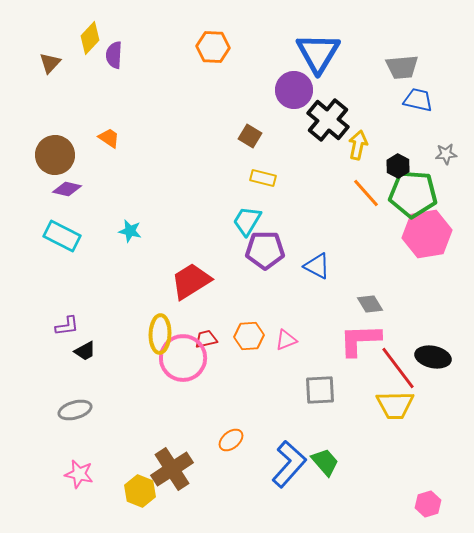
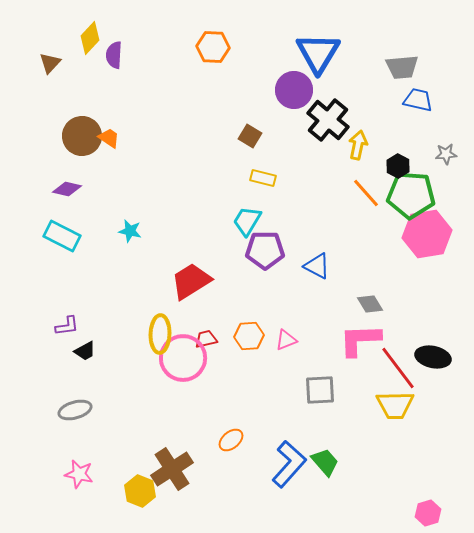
brown circle at (55, 155): moved 27 px right, 19 px up
green pentagon at (413, 194): moved 2 px left, 1 px down
pink hexagon at (428, 504): moved 9 px down
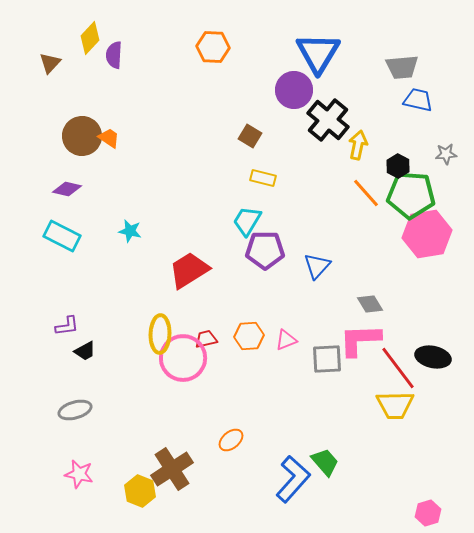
blue triangle at (317, 266): rotated 44 degrees clockwise
red trapezoid at (191, 281): moved 2 px left, 11 px up
gray square at (320, 390): moved 7 px right, 31 px up
blue L-shape at (289, 464): moved 4 px right, 15 px down
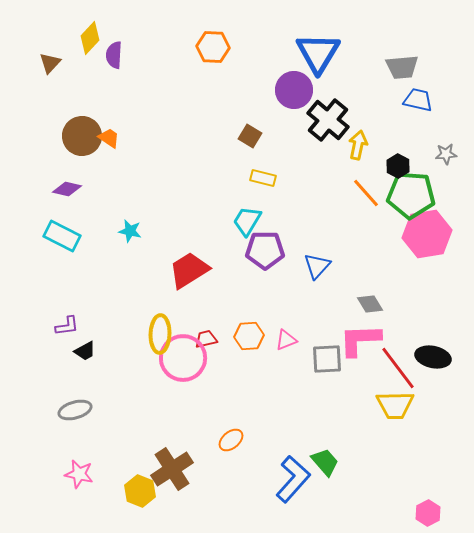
pink hexagon at (428, 513): rotated 10 degrees counterclockwise
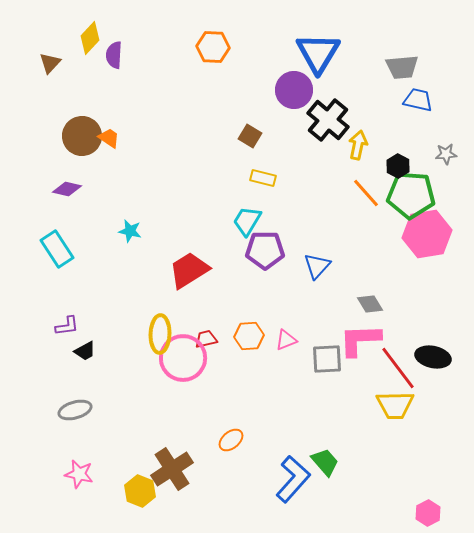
cyan rectangle at (62, 236): moved 5 px left, 13 px down; rotated 30 degrees clockwise
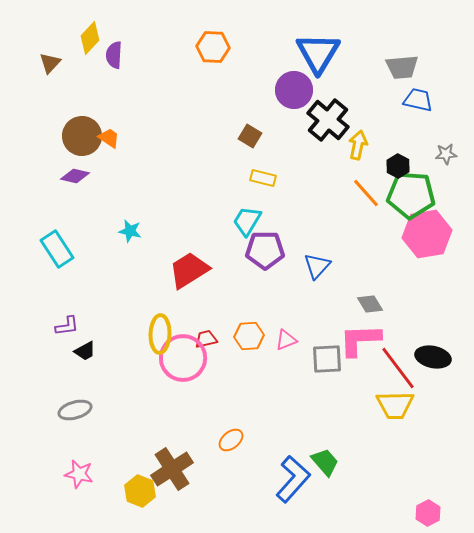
purple diamond at (67, 189): moved 8 px right, 13 px up
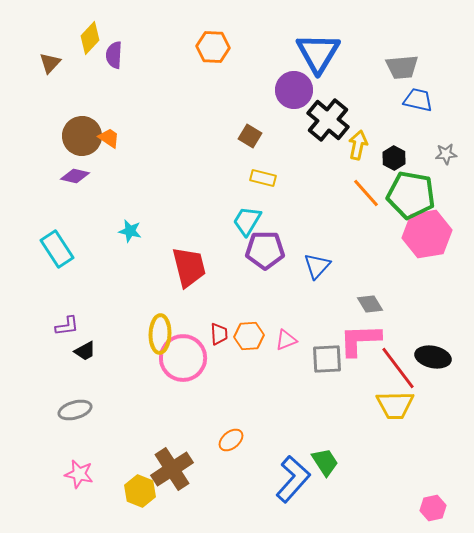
black hexagon at (398, 166): moved 4 px left, 8 px up
green pentagon at (411, 195): rotated 6 degrees clockwise
red trapezoid at (189, 270): moved 3 px up; rotated 108 degrees clockwise
red trapezoid at (206, 339): moved 13 px right, 5 px up; rotated 100 degrees clockwise
green trapezoid at (325, 462): rotated 8 degrees clockwise
pink hexagon at (428, 513): moved 5 px right, 5 px up; rotated 15 degrees clockwise
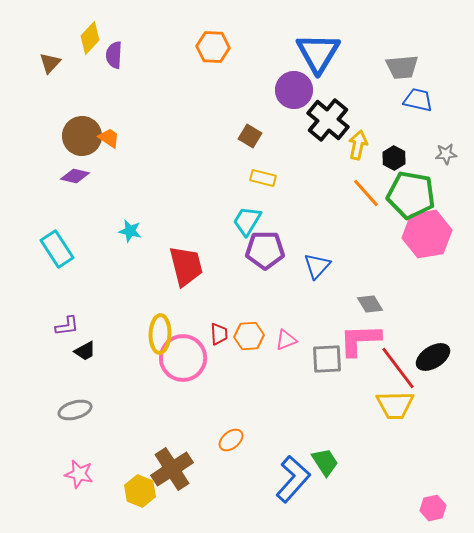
red trapezoid at (189, 267): moved 3 px left, 1 px up
black ellipse at (433, 357): rotated 44 degrees counterclockwise
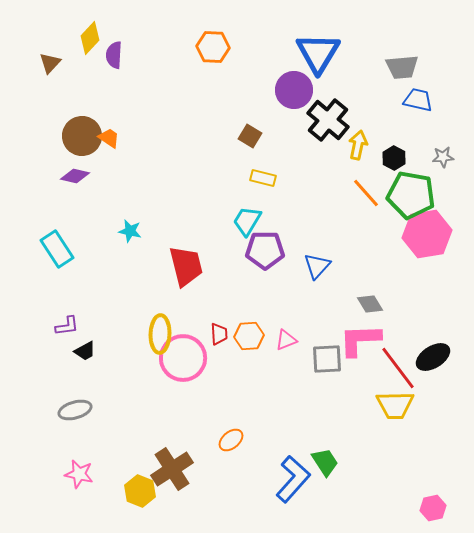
gray star at (446, 154): moved 3 px left, 3 px down
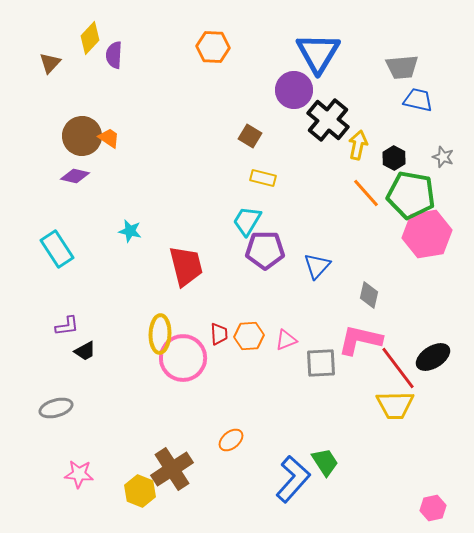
gray star at (443, 157): rotated 25 degrees clockwise
gray diamond at (370, 304): moved 1 px left, 9 px up; rotated 44 degrees clockwise
pink L-shape at (360, 340): rotated 15 degrees clockwise
gray square at (327, 359): moved 6 px left, 4 px down
gray ellipse at (75, 410): moved 19 px left, 2 px up
pink star at (79, 474): rotated 8 degrees counterclockwise
